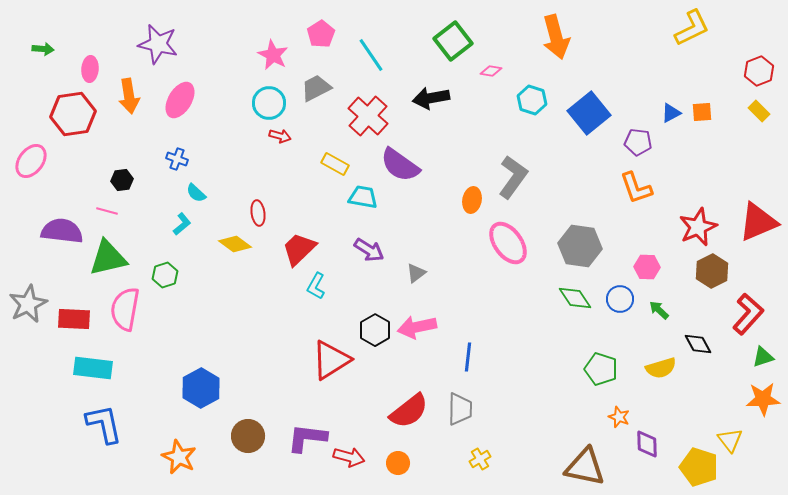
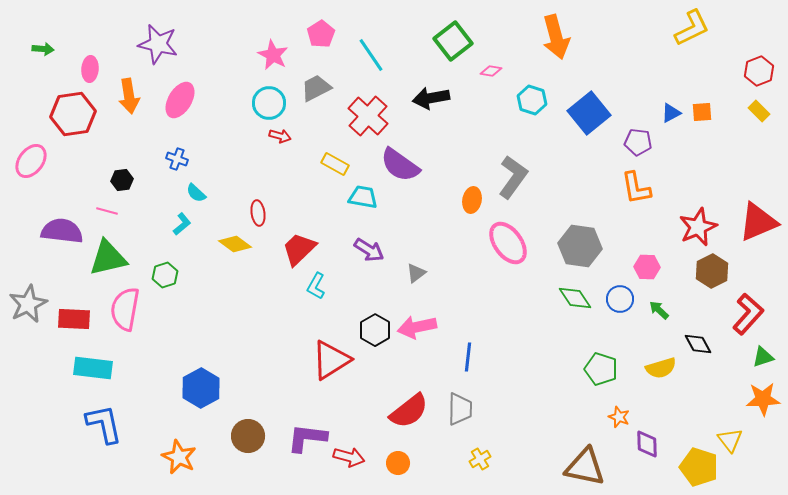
orange L-shape at (636, 188): rotated 9 degrees clockwise
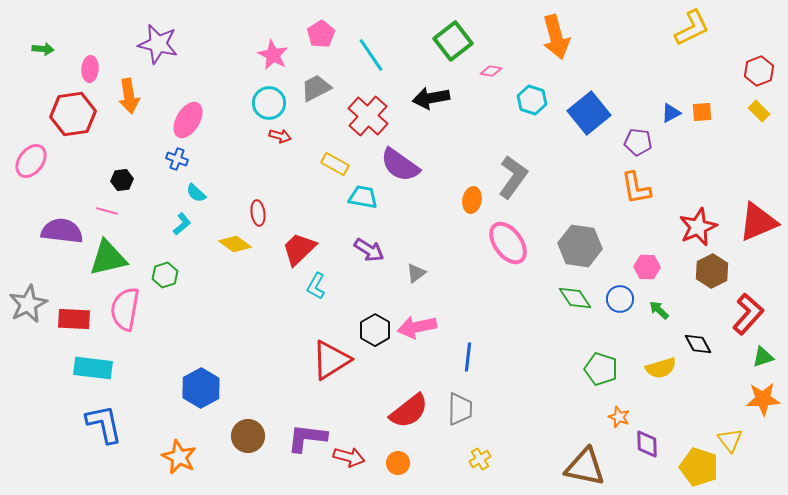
pink ellipse at (180, 100): moved 8 px right, 20 px down
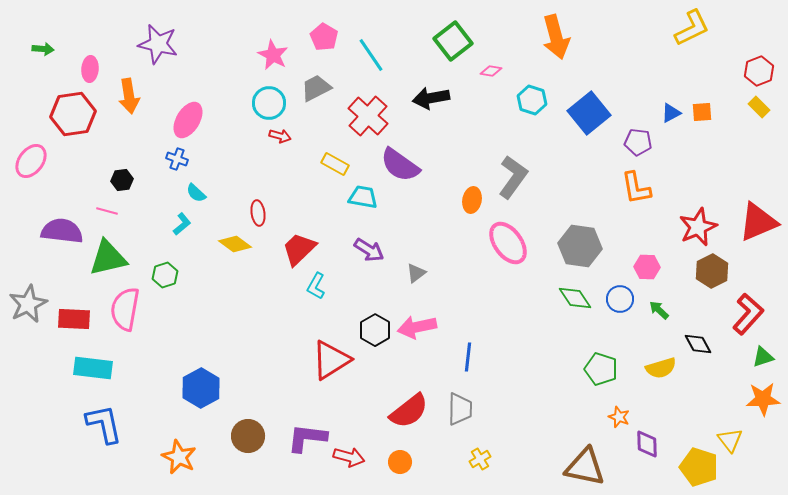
pink pentagon at (321, 34): moved 3 px right, 3 px down; rotated 8 degrees counterclockwise
yellow rectangle at (759, 111): moved 4 px up
orange circle at (398, 463): moved 2 px right, 1 px up
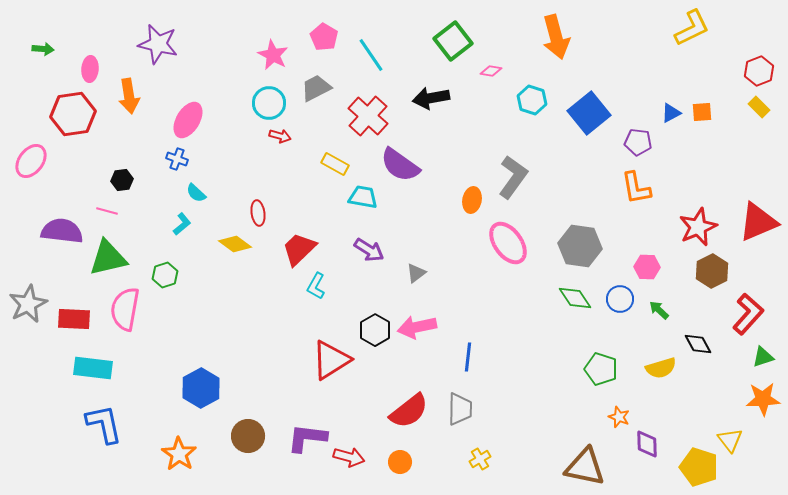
orange star at (179, 457): moved 3 px up; rotated 8 degrees clockwise
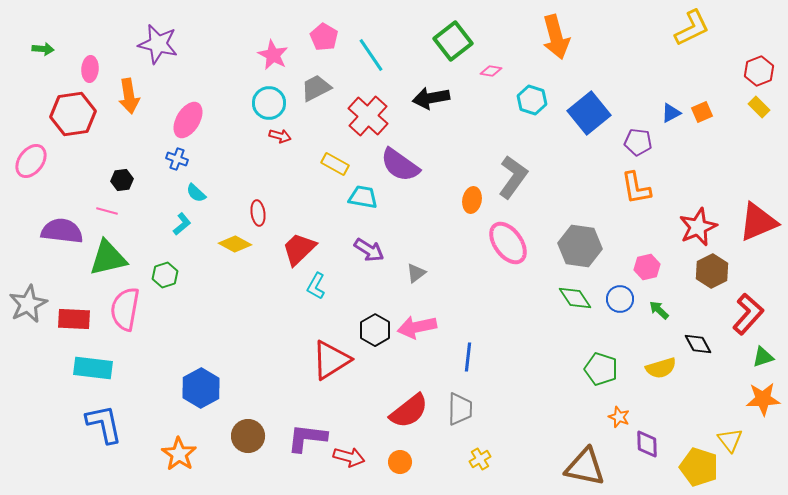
orange square at (702, 112): rotated 20 degrees counterclockwise
yellow diamond at (235, 244): rotated 8 degrees counterclockwise
pink hexagon at (647, 267): rotated 15 degrees counterclockwise
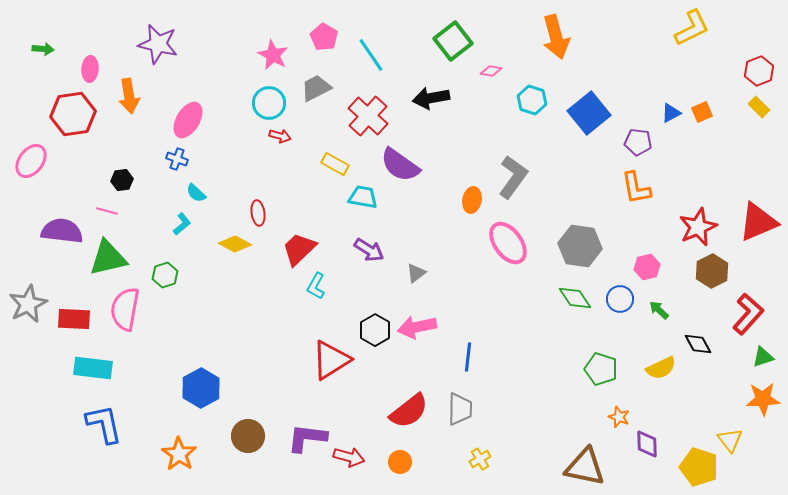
yellow semicircle at (661, 368): rotated 8 degrees counterclockwise
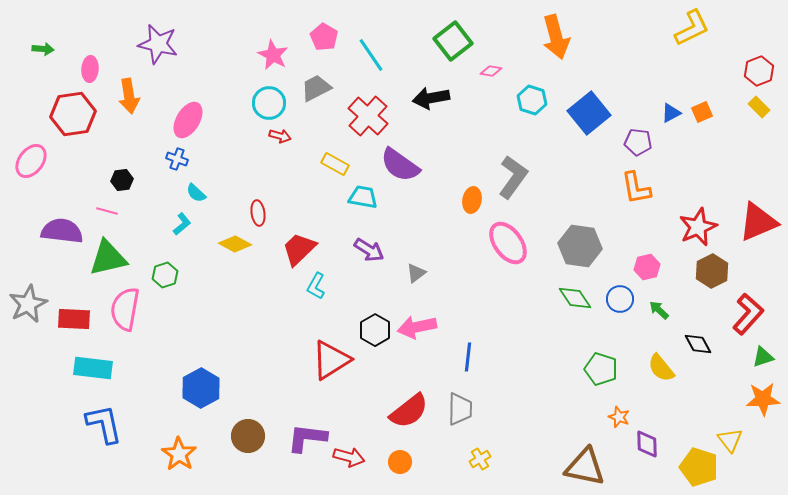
yellow semicircle at (661, 368): rotated 76 degrees clockwise
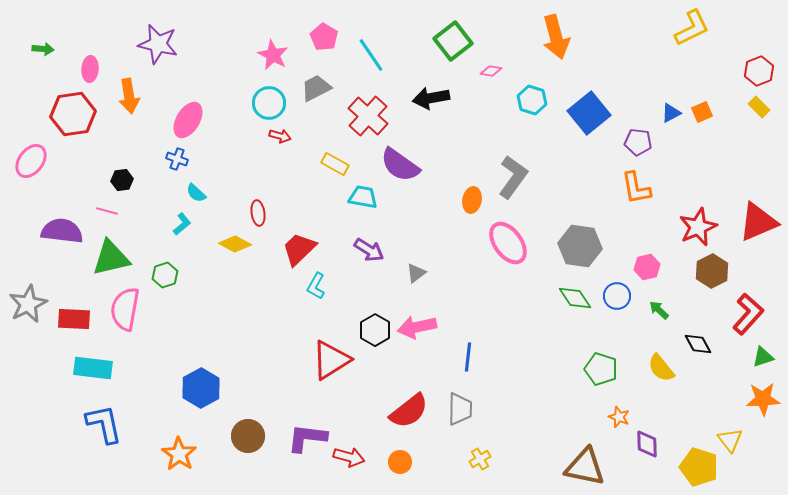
green triangle at (108, 258): moved 3 px right
blue circle at (620, 299): moved 3 px left, 3 px up
